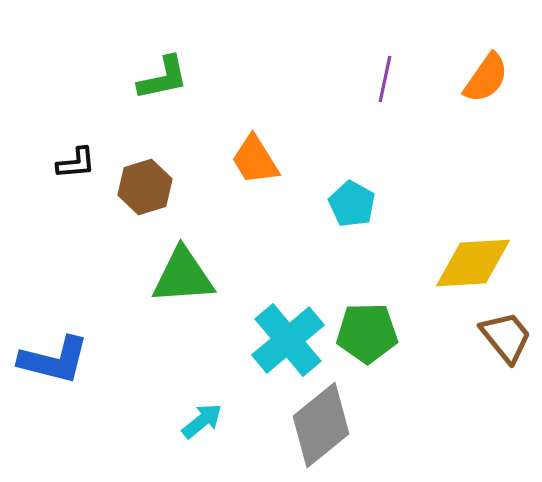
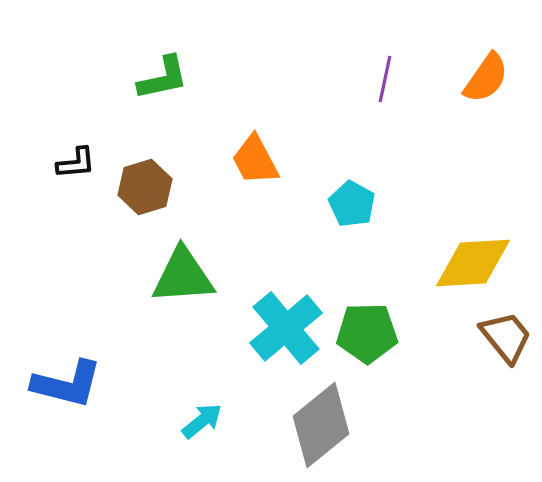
orange trapezoid: rotated 4 degrees clockwise
cyan cross: moved 2 px left, 12 px up
blue L-shape: moved 13 px right, 24 px down
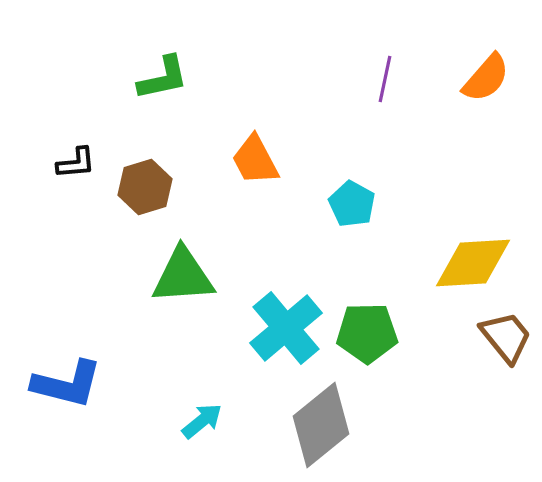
orange semicircle: rotated 6 degrees clockwise
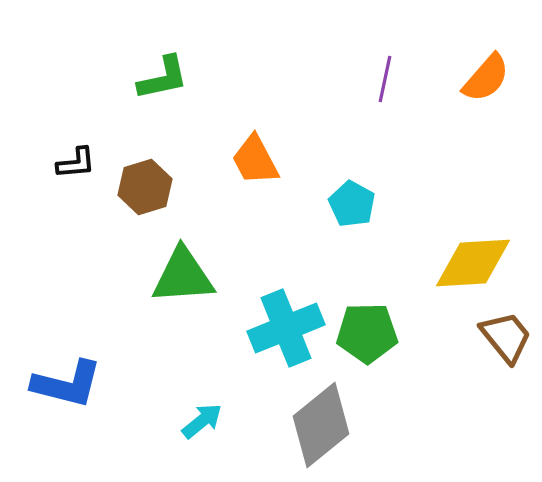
cyan cross: rotated 18 degrees clockwise
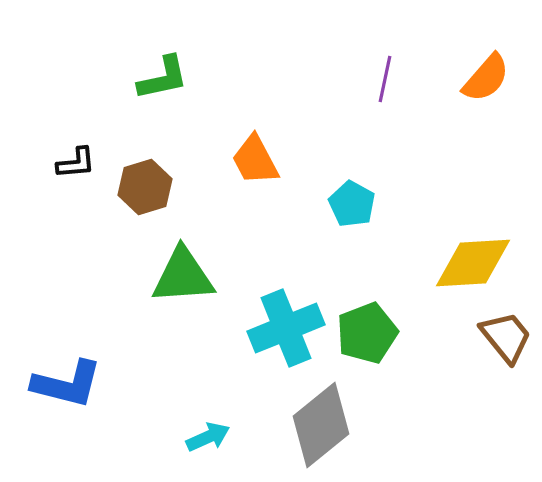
green pentagon: rotated 20 degrees counterclockwise
cyan arrow: moved 6 px right, 16 px down; rotated 15 degrees clockwise
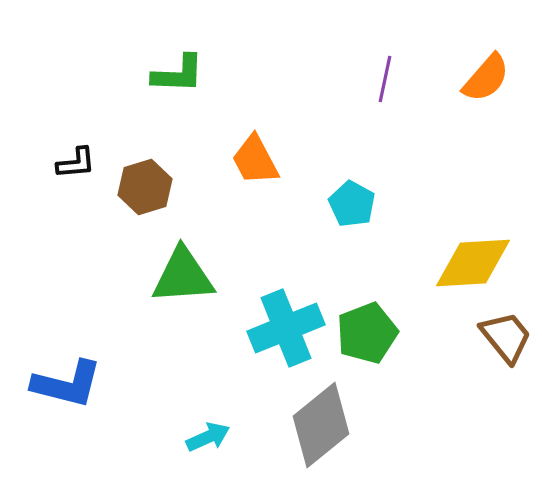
green L-shape: moved 15 px right, 4 px up; rotated 14 degrees clockwise
